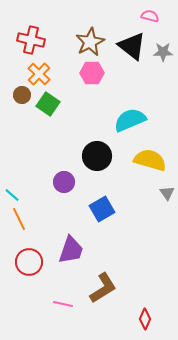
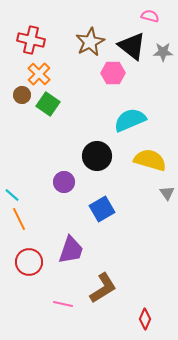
pink hexagon: moved 21 px right
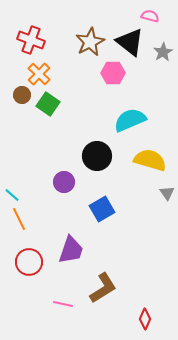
red cross: rotated 8 degrees clockwise
black triangle: moved 2 px left, 4 px up
gray star: rotated 30 degrees counterclockwise
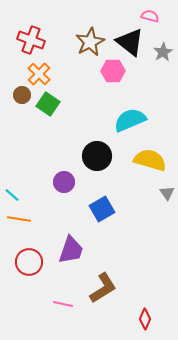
pink hexagon: moved 2 px up
orange line: rotated 55 degrees counterclockwise
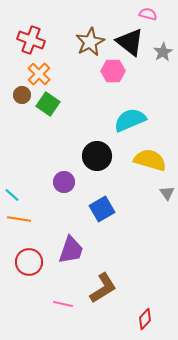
pink semicircle: moved 2 px left, 2 px up
red diamond: rotated 20 degrees clockwise
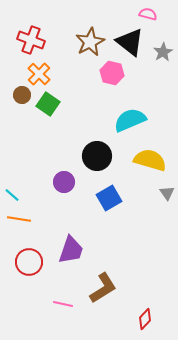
pink hexagon: moved 1 px left, 2 px down; rotated 15 degrees clockwise
blue square: moved 7 px right, 11 px up
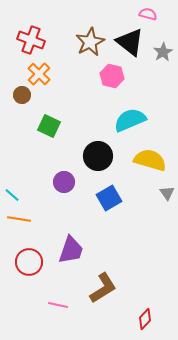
pink hexagon: moved 3 px down
green square: moved 1 px right, 22 px down; rotated 10 degrees counterclockwise
black circle: moved 1 px right
pink line: moved 5 px left, 1 px down
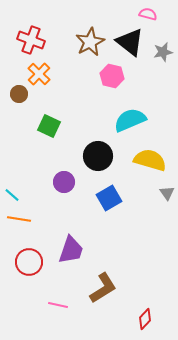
gray star: rotated 18 degrees clockwise
brown circle: moved 3 px left, 1 px up
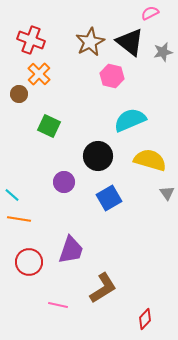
pink semicircle: moved 2 px right, 1 px up; rotated 42 degrees counterclockwise
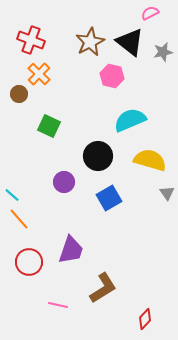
orange line: rotated 40 degrees clockwise
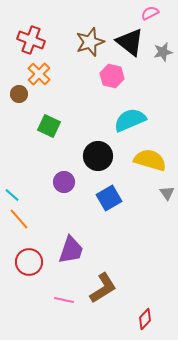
brown star: rotated 8 degrees clockwise
pink line: moved 6 px right, 5 px up
